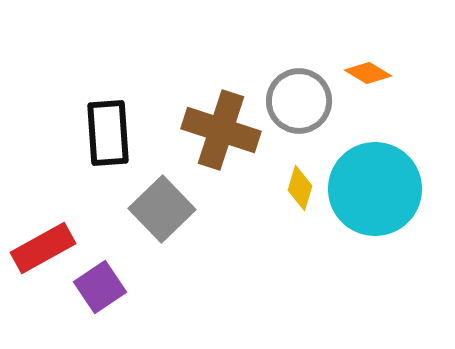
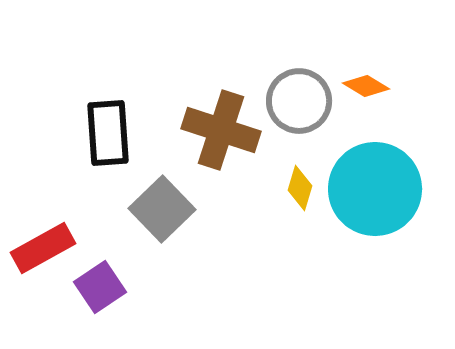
orange diamond: moved 2 px left, 13 px down
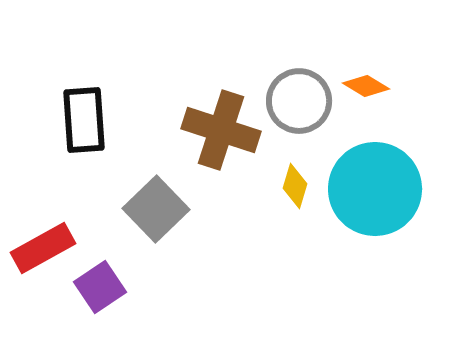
black rectangle: moved 24 px left, 13 px up
yellow diamond: moved 5 px left, 2 px up
gray square: moved 6 px left
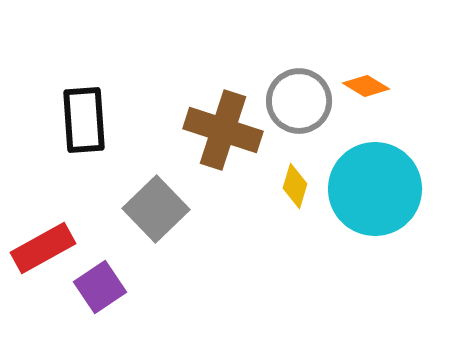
brown cross: moved 2 px right
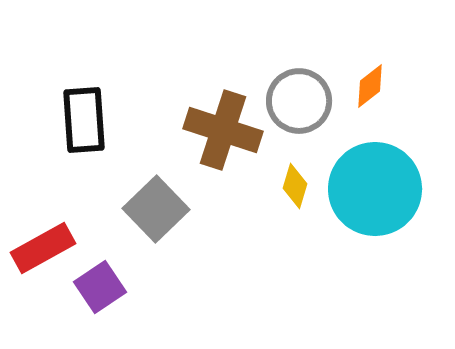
orange diamond: moved 4 px right; rotated 69 degrees counterclockwise
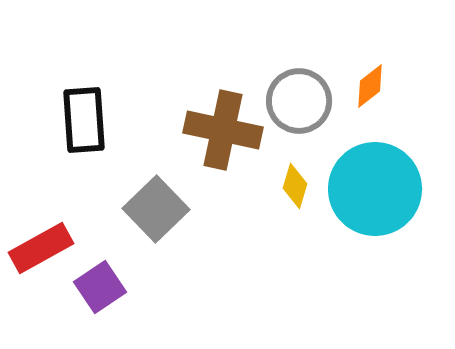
brown cross: rotated 6 degrees counterclockwise
red rectangle: moved 2 px left
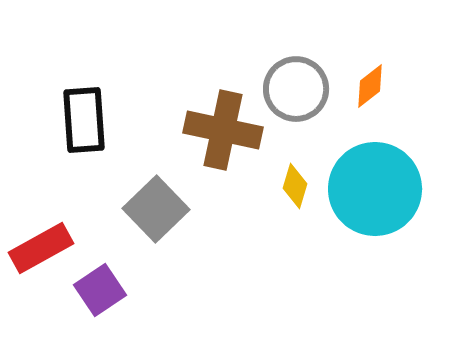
gray circle: moved 3 px left, 12 px up
purple square: moved 3 px down
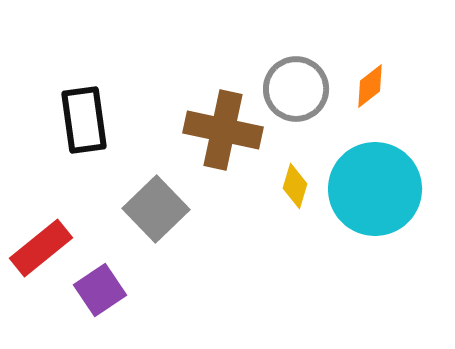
black rectangle: rotated 4 degrees counterclockwise
red rectangle: rotated 10 degrees counterclockwise
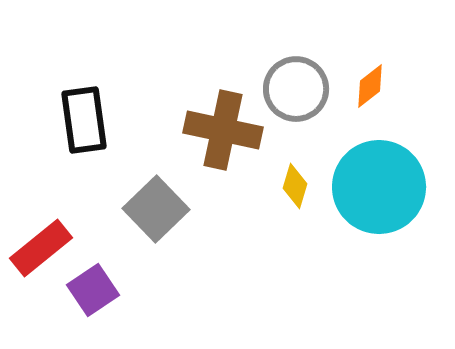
cyan circle: moved 4 px right, 2 px up
purple square: moved 7 px left
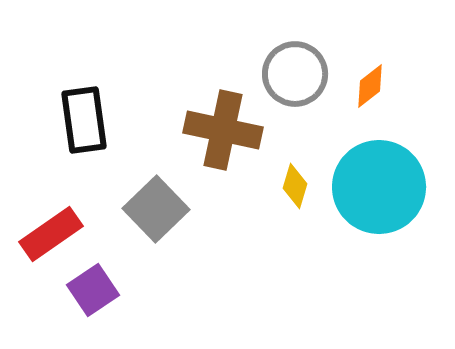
gray circle: moved 1 px left, 15 px up
red rectangle: moved 10 px right, 14 px up; rotated 4 degrees clockwise
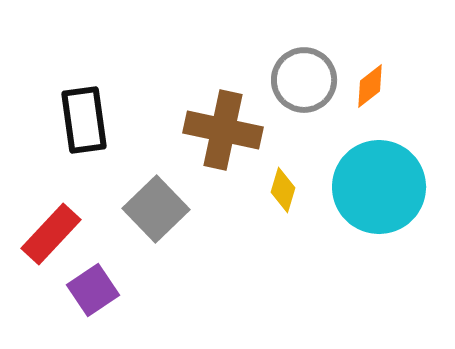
gray circle: moved 9 px right, 6 px down
yellow diamond: moved 12 px left, 4 px down
red rectangle: rotated 12 degrees counterclockwise
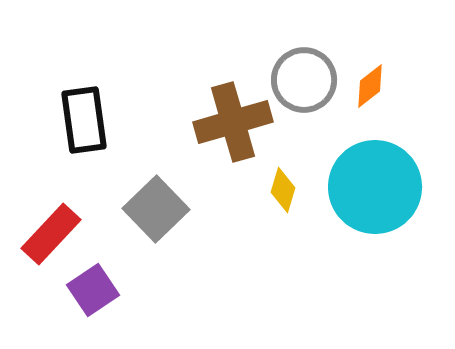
brown cross: moved 10 px right, 8 px up; rotated 28 degrees counterclockwise
cyan circle: moved 4 px left
